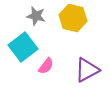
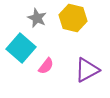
gray star: moved 1 px right, 2 px down; rotated 12 degrees clockwise
cyan square: moved 2 px left, 1 px down; rotated 12 degrees counterclockwise
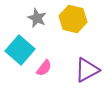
yellow hexagon: moved 1 px down
cyan square: moved 1 px left, 2 px down
pink semicircle: moved 2 px left, 2 px down
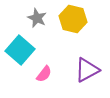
pink semicircle: moved 6 px down
